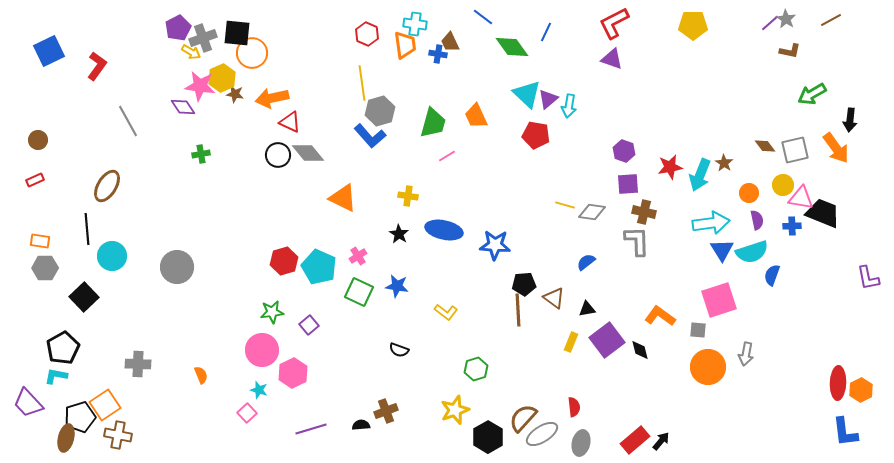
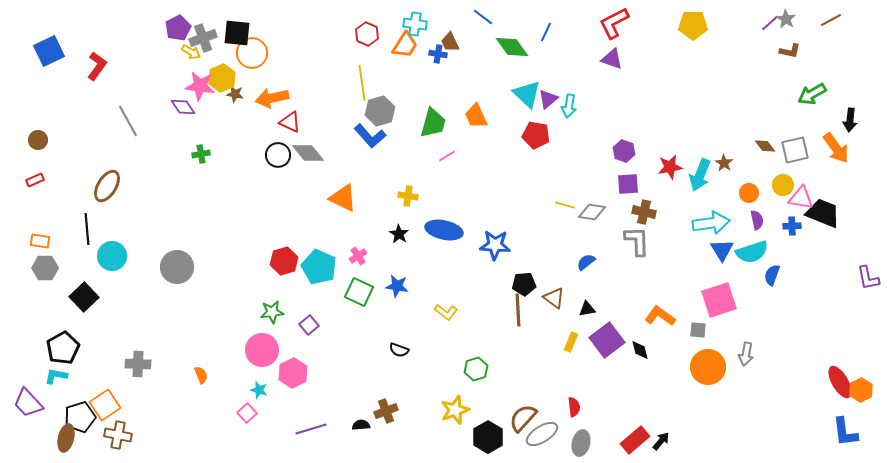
orange trapezoid at (405, 45): rotated 40 degrees clockwise
red ellipse at (838, 383): moved 2 px right, 1 px up; rotated 32 degrees counterclockwise
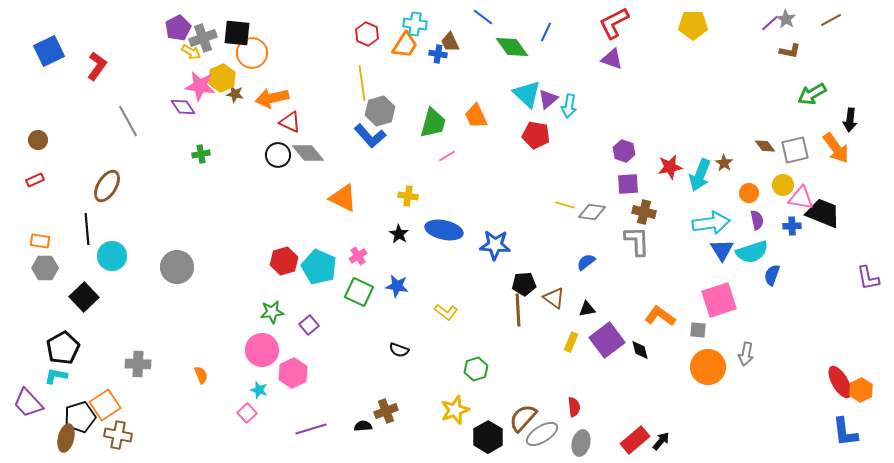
black semicircle at (361, 425): moved 2 px right, 1 px down
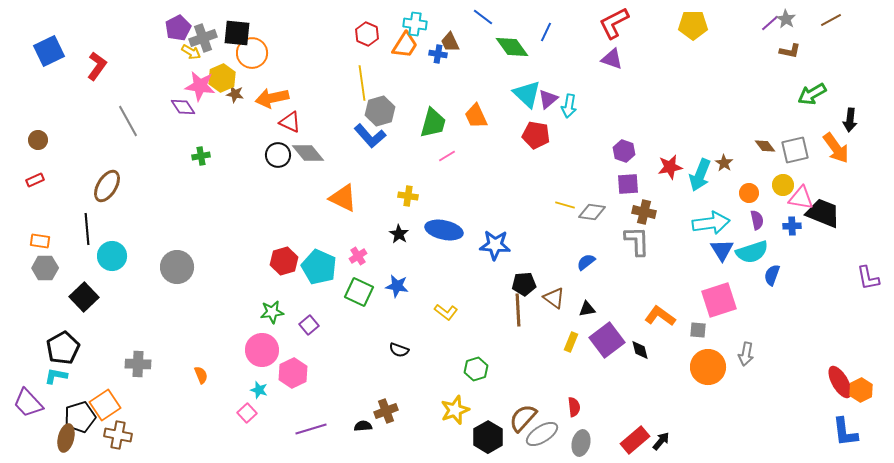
green cross at (201, 154): moved 2 px down
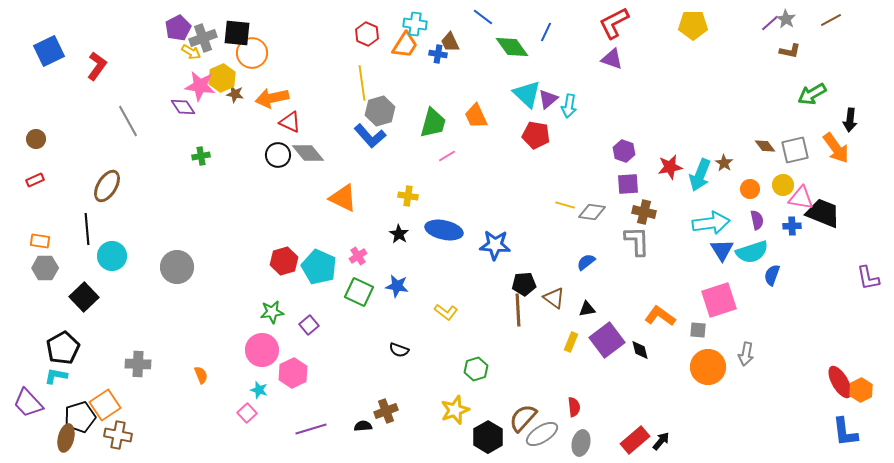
brown circle at (38, 140): moved 2 px left, 1 px up
orange circle at (749, 193): moved 1 px right, 4 px up
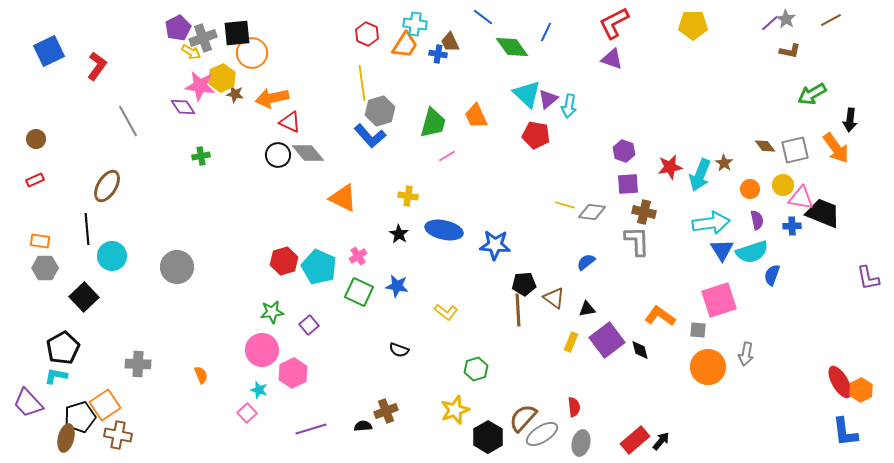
black square at (237, 33): rotated 12 degrees counterclockwise
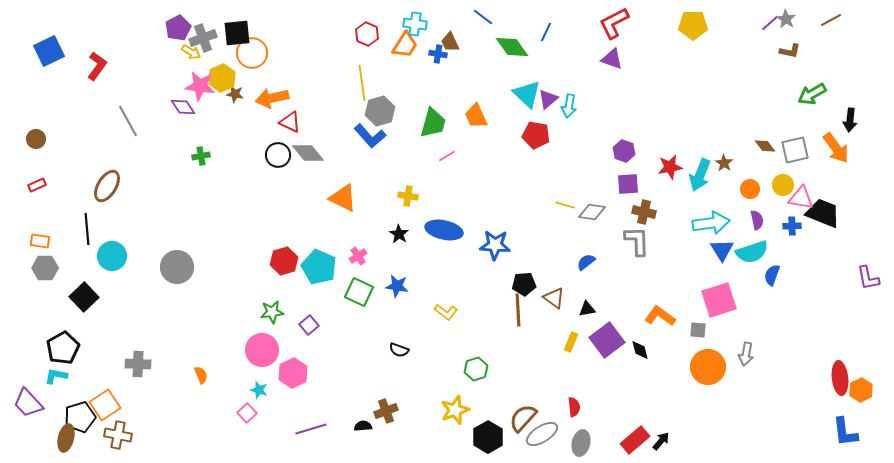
red rectangle at (35, 180): moved 2 px right, 5 px down
red ellipse at (840, 382): moved 4 px up; rotated 24 degrees clockwise
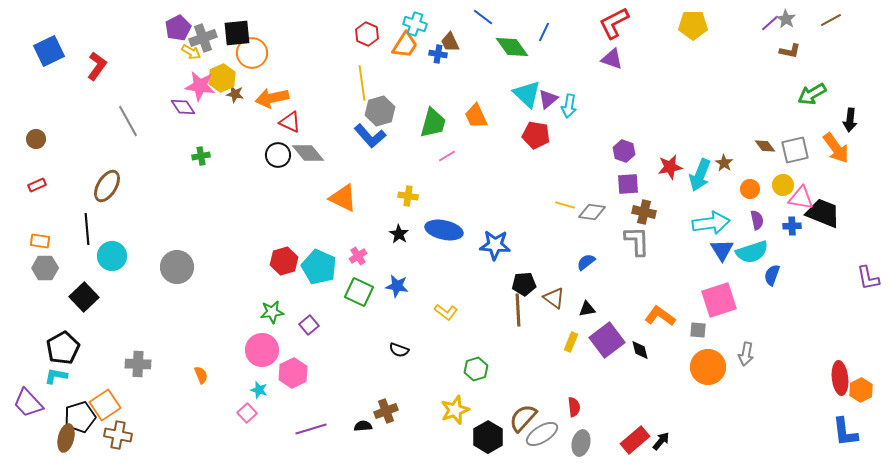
cyan cross at (415, 24): rotated 10 degrees clockwise
blue line at (546, 32): moved 2 px left
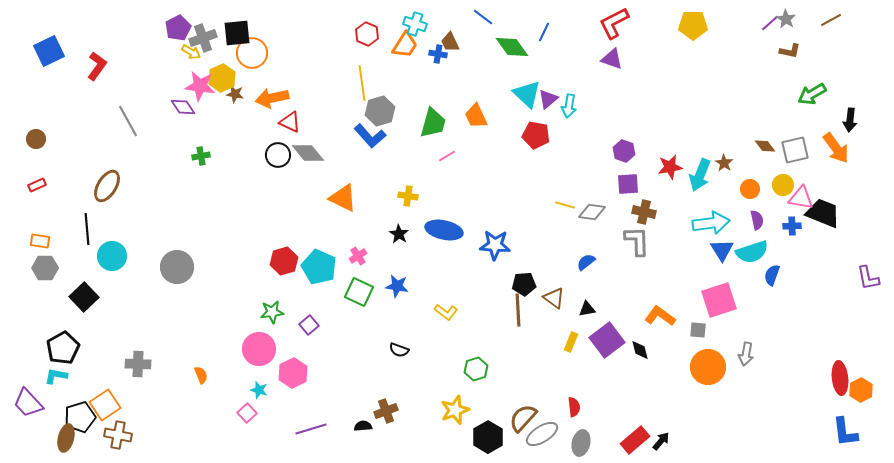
pink circle at (262, 350): moved 3 px left, 1 px up
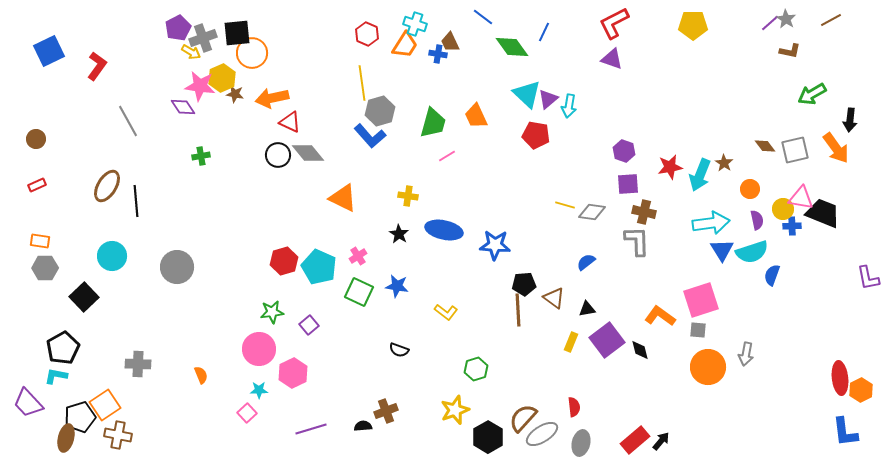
yellow circle at (783, 185): moved 24 px down
black line at (87, 229): moved 49 px right, 28 px up
pink square at (719, 300): moved 18 px left
cyan star at (259, 390): rotated 18 degrees counterclockwise
